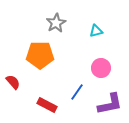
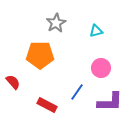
purple L-shape: moved 2 px up; rotated 12 degrees clockwise
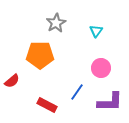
cyan triangle: rotated 40 degrees counterclockwise
red semicircle: moved 1 px left, 1 px up; rotated 91 degrees clockwise
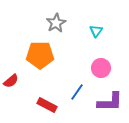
red semicircle: moved 1 px left
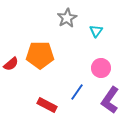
gray star: moved 11 px right, 5 px up
red semicircle: moved 17 px up
purple L-shape: moved 2 px up; rotated 124 degrees clockwise
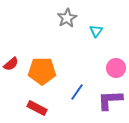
orange pentagon: moved 2 px right, 16 px down
pink circle: moved 15 px right
purple L-shape: rotated 52 degrees clockwise
red rectangle: moved 10 px left, 3 px down
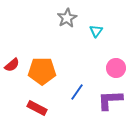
red semicircle: moved 1 px right, 1 px down
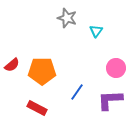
gray star: rotated 24 degrees counterclockwise
